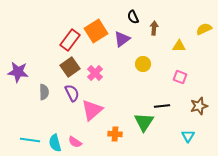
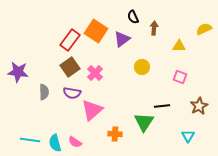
orange square: rotated 25 degrees counterclockwise
yellow circle: moved 1 px left, 3 px down
purple semicircle: rotated 126 degrees clockwise
brown star: rotated 12 degrees counterclockwise
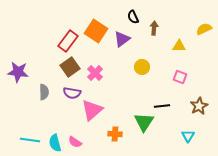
red rectangle: moved 2 px left, 1 px down
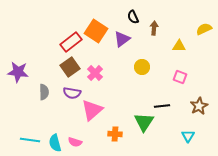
red rectangle: moved 3 px right, 1 px down; rotated 15 degrees clockwise
pink semicircle: rotated 16 degrees counterclockwise
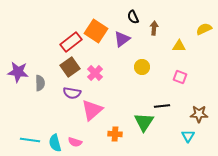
gray semicircle: moved 4 px left, 9 px up
brown star: moved 8 px down; rotated 30 degrees clockwise
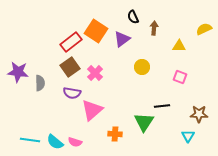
cyan semicircle: moved 1 px up; rotated 36 degrees counterclockwise
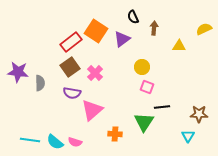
pink square: moved 33 px left, 10 px down
black line: moved 1 px down
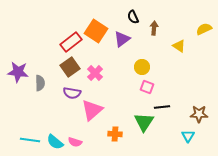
yellow triangle: rotated 32 degrees clockwise
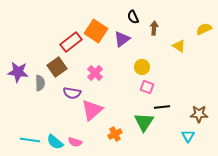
brown square: moved 13 px left
orange cross: rotated 32 degrees counterclockwise
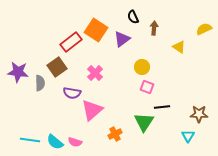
orange square: moved 1 px up
yellow triangle: moved 1 px down
